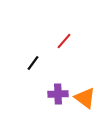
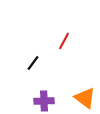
red line: rotated 12 degrees counterclockwise
purple cross: moved 14 px left, 7 px down
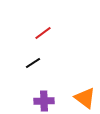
red line: moved 21 px left, 8 px up; rotated 24 degrees clockwise
black line: rotated 21 degrees clockwise
